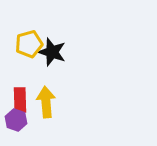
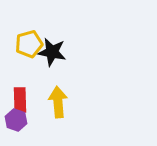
black star: rotated 8 degrees counterclockwise
yellow arrow: moved 12 px right
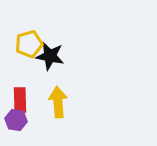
black star: moved 2 px left, 4 px down
purple hexagon: rotated 10 degrees counterclockwise
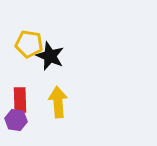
yellow pentagon: rotated 24 degrees clockwise
black star: rotated 12 degrees clockwise
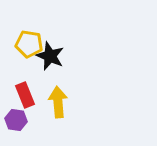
red rectangle: moved 5 px right, 5 px up; rotated 20 degrees counterclockwise
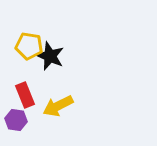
yellow pentagon: moved 2 px down
yellow arrow: moved 4 px down; rotated 112 degrees counterclockwise
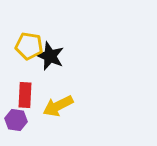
red rectangle: rotated 25 degrees clockwise
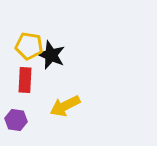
black star: moved 1 px right, 1 px up
red rectangle: moved 15 px up
yellow arrow: moved 7 px right
